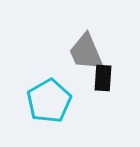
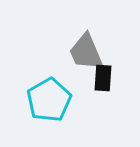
cyan pentagon: moved 1 px up
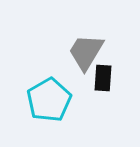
gray trapezoid: rotated 54 degrees clockwise
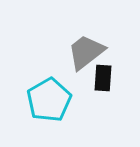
gray trapezoid: rotated 21 degrees clockwise
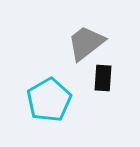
gray trapezoid: moved 9 px up
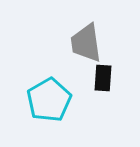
gray trapezoid: rotated 60 degrees counterclockwise
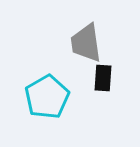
cyan pentagon: moved 2 px left, 3 px up
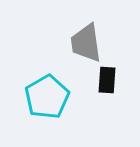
black rectangle: moved 4 px right, 2 px down
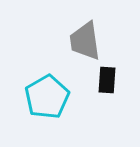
gray trapezoid: moved 1 px left, 2 px up
